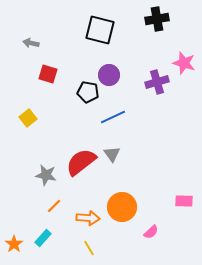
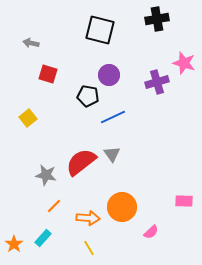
black pentagon: moved 4 px down
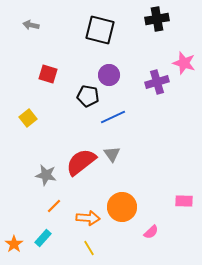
gray arrow: moved 18 px up
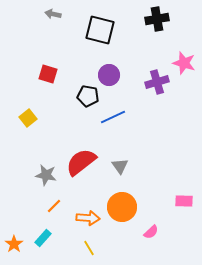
gray arrow: moved 22 px right, 11 px up
gray triangle: moved 8 px right, 12 px down
